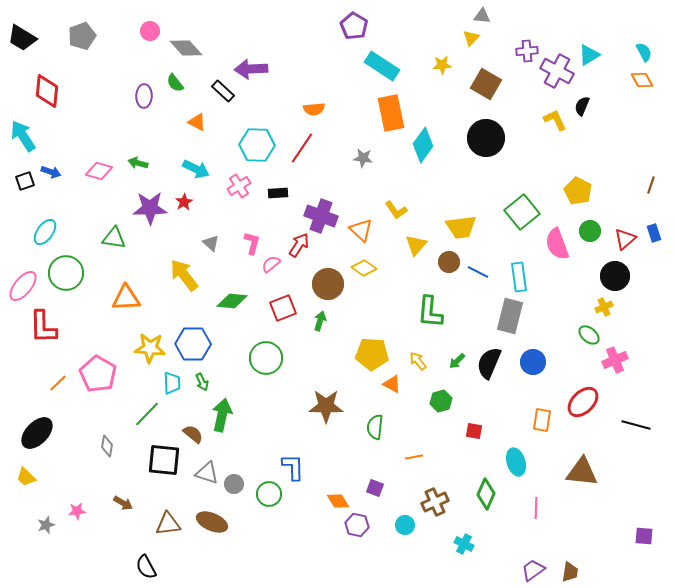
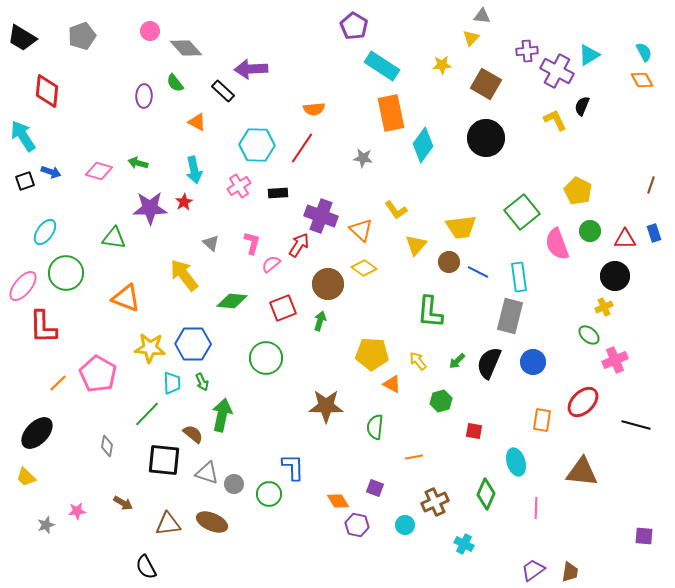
cyan arrow at (196, 169): moved 2 px left, 1 px down; rotated 52 degrees clockwise
red triangle at (625, 239): rotated 40 degrees clockwise
orange triangle at (126, 298): rotated 24 degrees clockwise
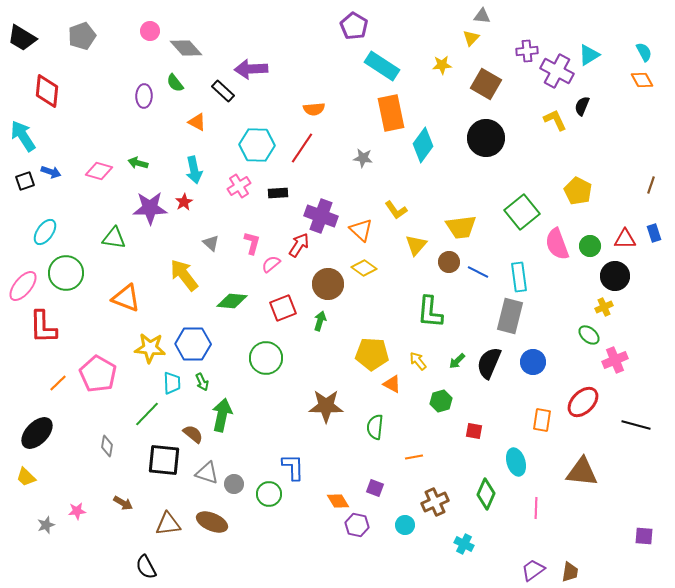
green circle at (590, 231): moved 15 px down
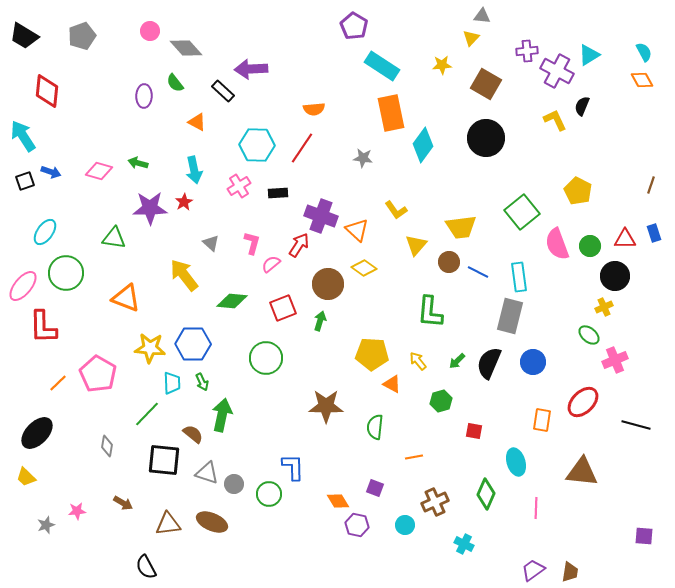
black trapezoid at (22, 38): moved 2 px right, 2 px up
orange triangle at (361, 230): moved 4 px left
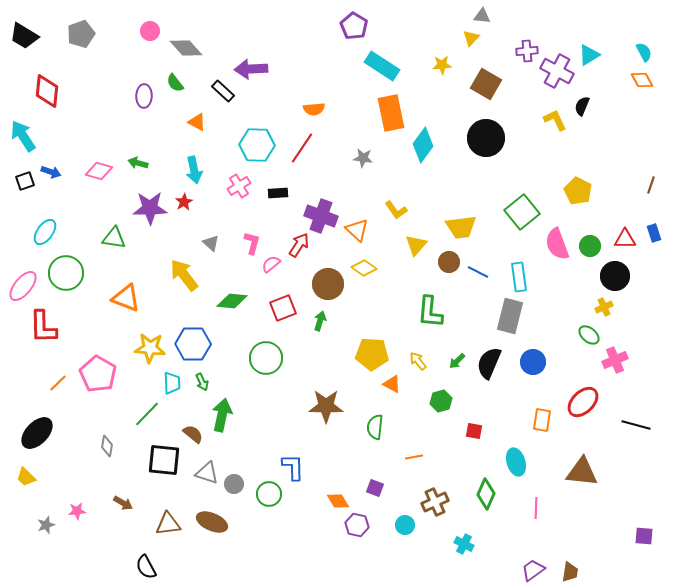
gray pentagon at (82, 36): moved 1 px left, 2 px up
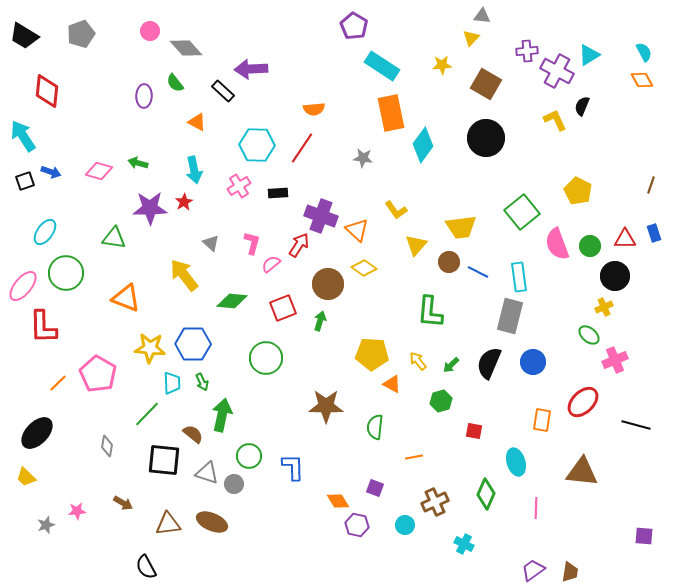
green arrow at (457, 361): moved 6 px left, 4 px down
green circle at (269, 494): moved 20 px left, 38 px up
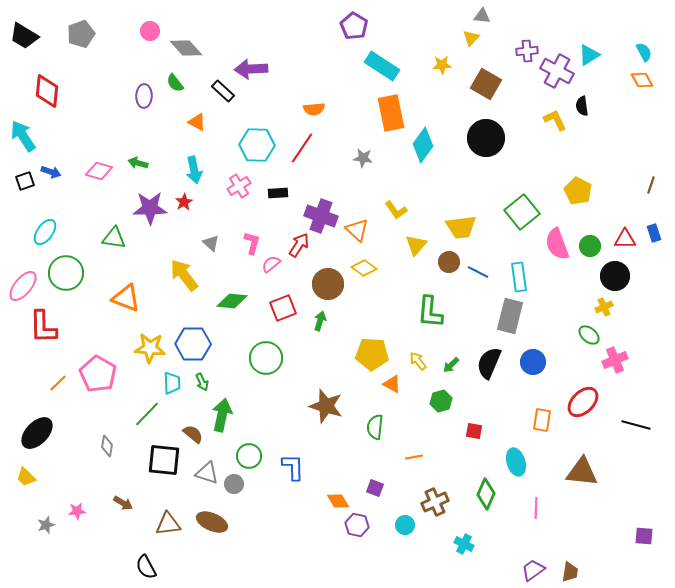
black semicircle at (582, 106): rotated 30 degrees counterclockwise
brown star at (326, 406): rotated 16 degrees clockwise
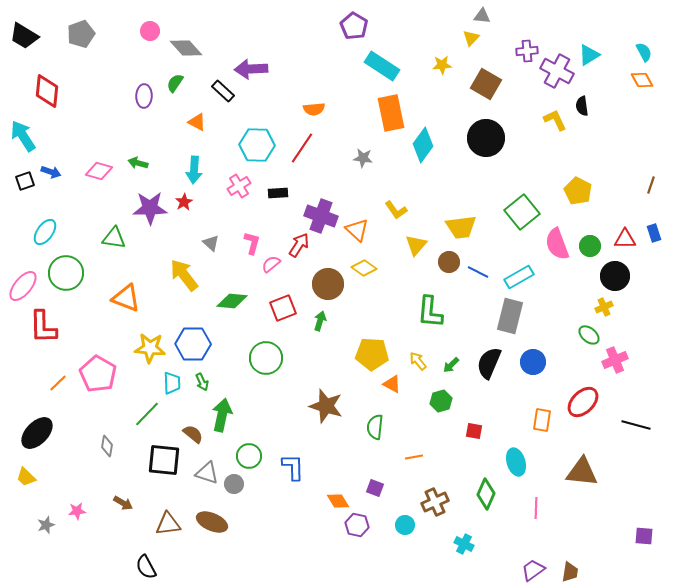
green semicircle at (175, 83): rotated 72 degrees clockwise
cyan arrow at (194, 170): rotated 16 degrees clockwise
cyan rectangle at (519, 277): rotated 68 degrees clockwise
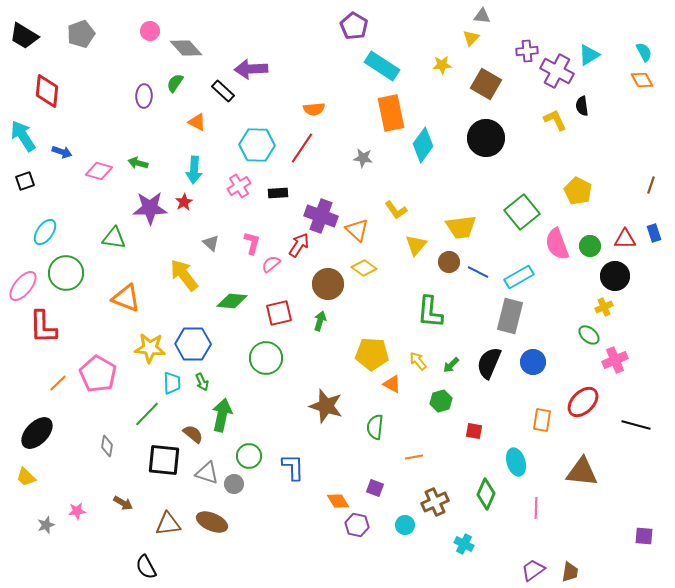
blue arrow at (51, 172): moved 11 px right, 20 px up
red square at (283, 308): moved 4 px left, 5 px down; rotated 8 degrees clockwise
